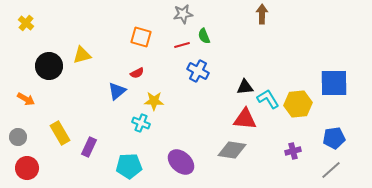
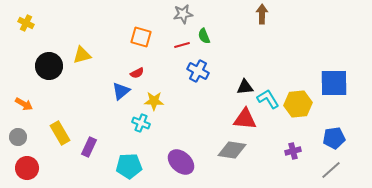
yellow cross: rotated 14 degrees counterclockwise
blue triangle: moved 4 px right
orange arrow: moved 2 px left, 5 px down
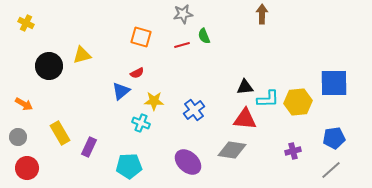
blue cross: moved 4 px left, 39 px down; rotated 25 degrees clockwise
cyan L-shape: rotated 120 degrees clockwise
yellow hexagon: moved 2 px up
purple ellipse: moved 7 px right
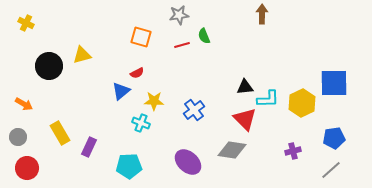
gray star: moved 4 px left, 1 px down
yellow hexagon: moved 4 px right, 1 px down; rotated 20 degrees counterclockwise
red triangle: rotated 40 degrees clockwise
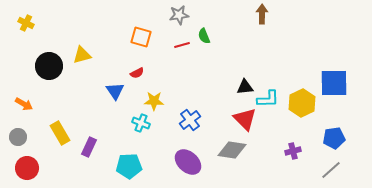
blue triangle: moved 6 px left; rotated 24 degrees counterclockwise
blue cross: moved 4 px left, 10 px down
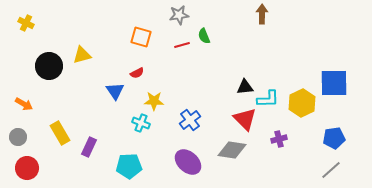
purple cross: moved 14 px left, 12 px up
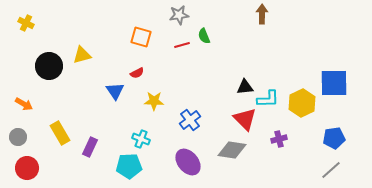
cyan cross: moved 16 px down
purple rectangle: moved 1 px right
purple ellipse: rotated 8 degrees clockwise
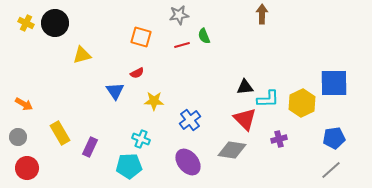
black circle: moved 6 px right, 43 px up
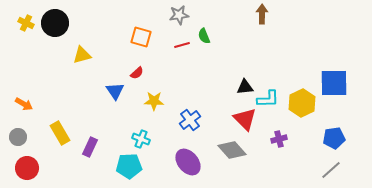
red semicircle: rotated 16 degrees counterclockwise
gray diamond: rotated 40 degrees clockwise
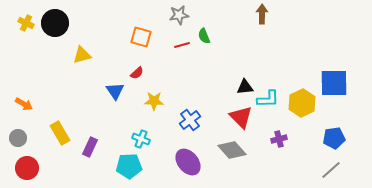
red triangle: moved 4 px left, 2 px up
gray circle: moved 1 px down
